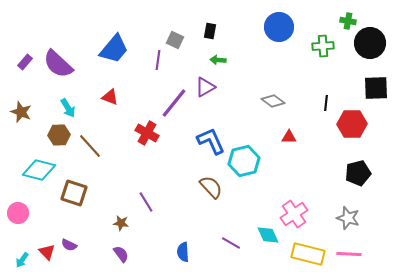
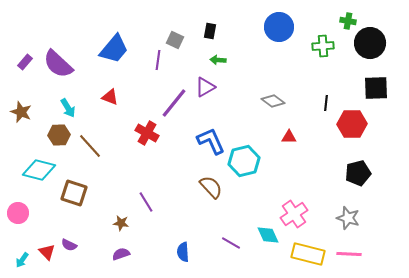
purple semicircle at (121, 254): rotated 72 degrees counterclockwise
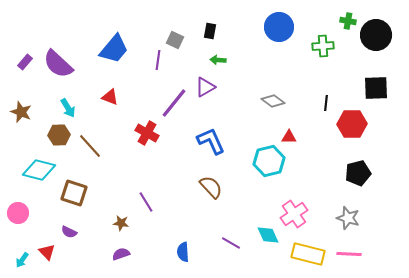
black circle at (370, 43): moved 6 px right, 8 px up
cyan hexagon at (244, 161): moved 25 px right
purple semicircle at (69, 245): moved 13 px up
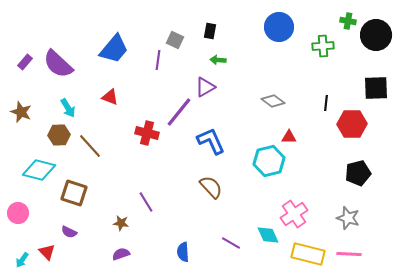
purple line at (174, 103): moved 5 px right, 9 px down
red cross at (147, 133): rotated 15 degrees counterclockwise
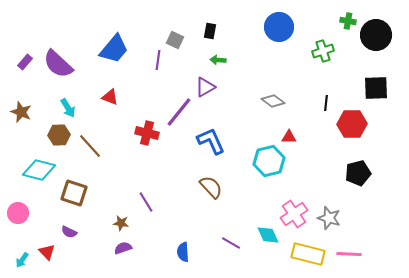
green cross at (323, 46): moved 5 px down; rotated 15 degrees counterclockwise
gray star at (348, 218): moved 19 px left
purple semicircle at (121, 254): moved 2 px right, 6 px up
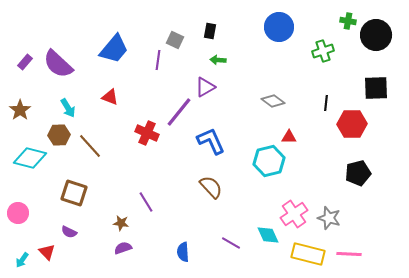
brown star at (21, 112): moved 1 px left, 2 px up; rotated 15 degrees clockwise
red cross at (147, 133): rotated 10 degrees clockwise
cyan diamond at (39, 170): moved 9 px left, 12 px up
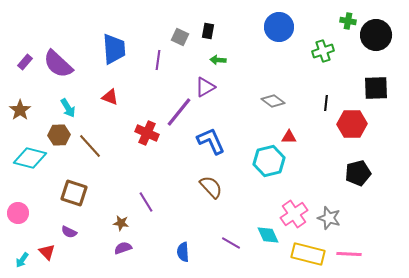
black rectangle at (210, 31): moved 2 px left
gray square at (175, 40): moved 5 px right, 3 px up
blue trapezoid at (114, 49): rotated 44 degrees counterclockwise
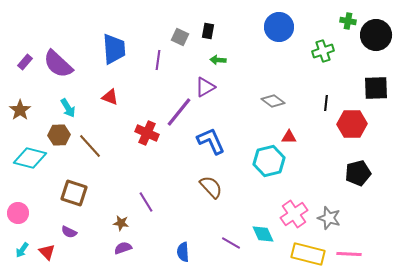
cyan diamond at (268, 235): moved 5 px left, 1 px up
cyan arrow at (22, 260): moved 10 px up
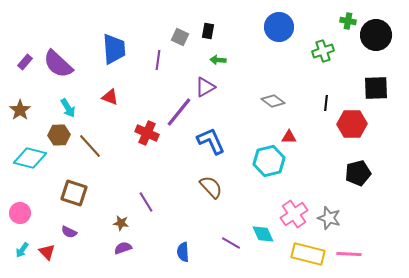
pink circle at (18, 213): moved 2 px right
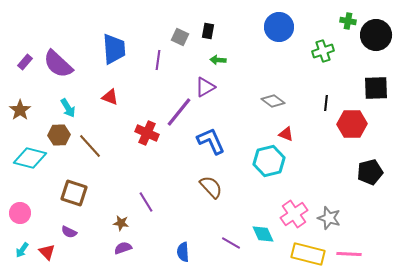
red triangle at (289, 137): moved 3 px left, 3 px up; rotated 21 degrees clockwise
black pentagon at (358, 173): moved 12 px right, 1 px up
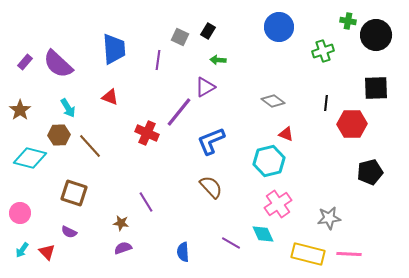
black rectangle at (208, 31): rotated 21 degrees clockwise
blue L-shape at (211, 141): rotated 88 degrees counterclockwise
pink cross at (294, 214): moved 16 px left, 10 px up
gray star at (329, 218): rotated 25 degrees counterclockwise
